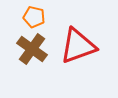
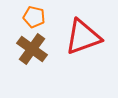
red triangle: moved 5 px right, 9 px up
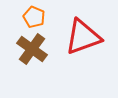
orange pentagon: rotated 10 degrees clockwise
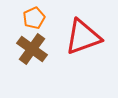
orange pentagon: moved 1 px down; rotated 25 degrees clockwise
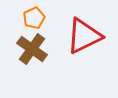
red triangle: moved 1 px right, 1 px up; rotated 6 degrees counterclockwise
